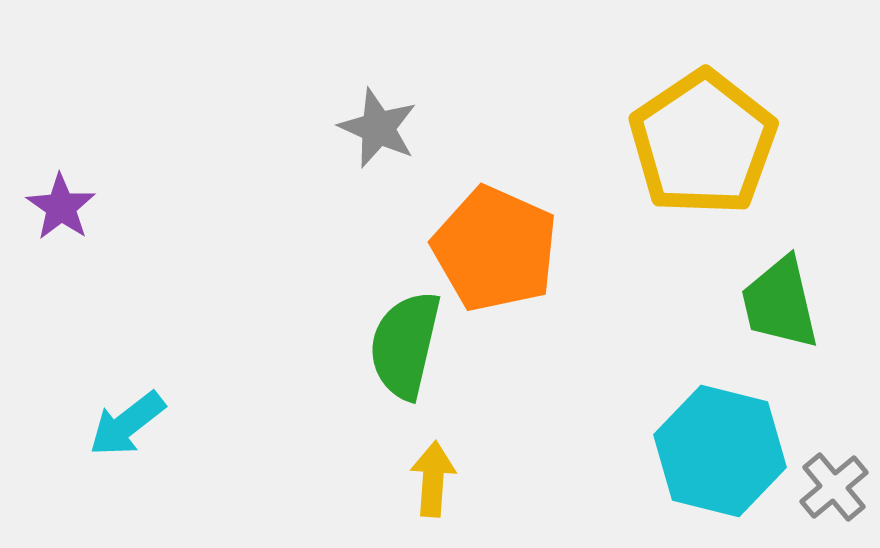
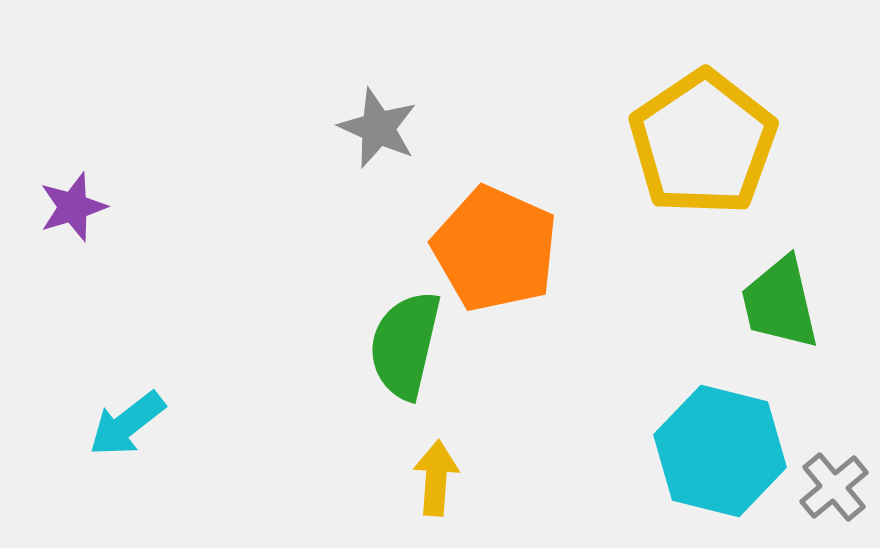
purple star: moved 12 px right; rotated 20 degrees clockwise
yellow arrow: moved 3 px right, 1 px up
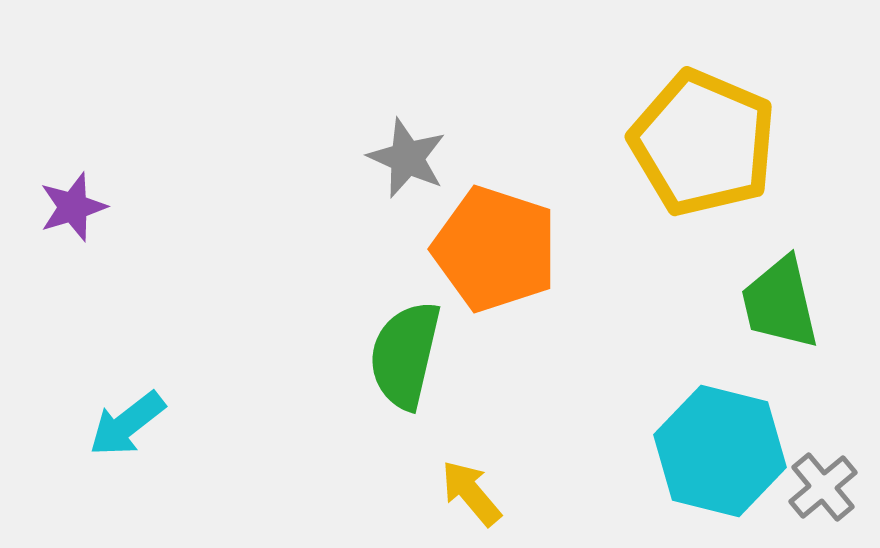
gray star: moved 29 px right, 30 px down
yellow pentagon: rotated 15 degrees counterclockwise
orange pentagon: rotated 6 degrees counterclockwise
green semicircle: moved 10 px down
yellow arrow: moved 35 px right, 15 px down; rotated 44 degrees counterclockwise
gray cross: moved 11 px left
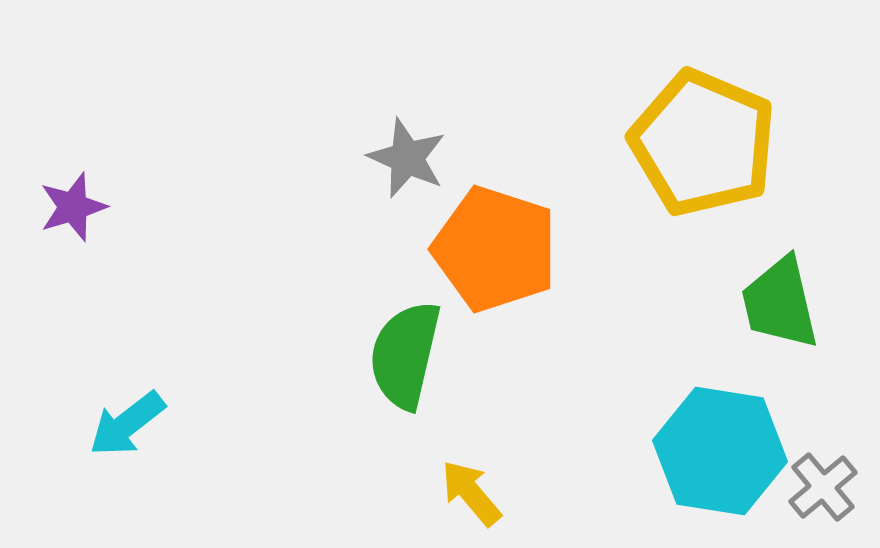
cyan hexagon: rotated 5 degrees counterclockwise
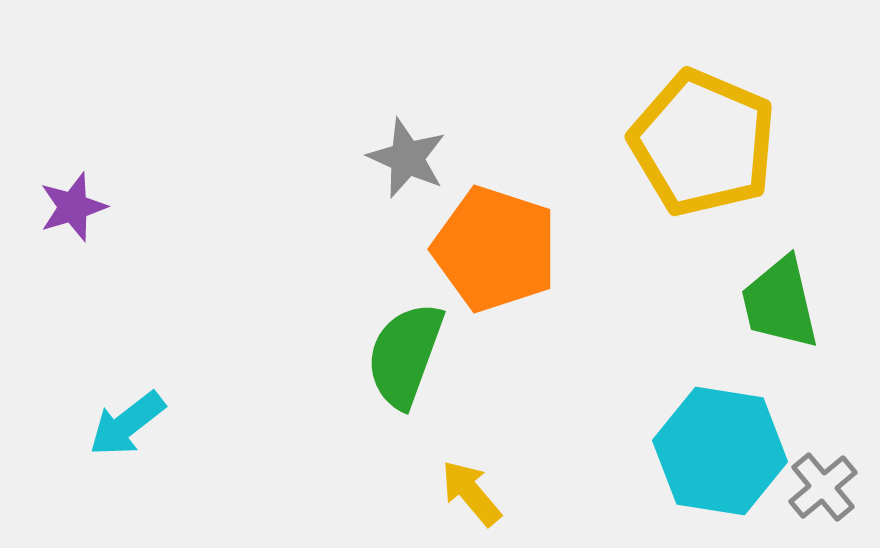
green semicircle: rotated 7 degrees clockwise
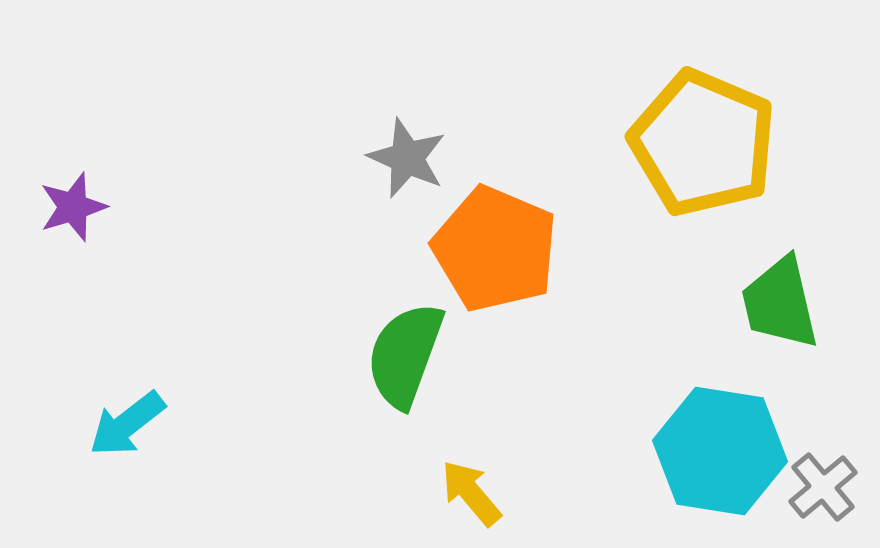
orange pentagon: rotated 5 degrees clockwise
